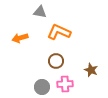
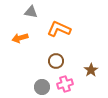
gray triangle: moved 9 px left
orange L-shape: moved 3 px up
brown star: rotated 16 degrees clockwise
pink cross: rotated 14 degrees counterclockwise
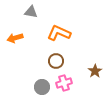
orange L-shape: moved 4 px down
orange arrow: moved 5 px left
brown star: moved 4 px right, 1 px down
pink cross: moved 1 px left, 1 px up
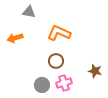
gray triangle: moved 2 px left
brown star: rotated 24 degrees counterclockwise
gray circle: moved 2 px up
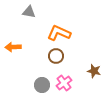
orange arrow: moved 2 px left, 9 px down; rotated 14 degrees clockwise
brown circle: moved 5 px up
brown star: moved 1 px left
pink cross: rotated 21 degrees counterclockwise
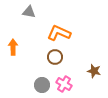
orange arrow: rotated 91 degrees clockwise
brown circle: moved 1 px left, 1 px down
pink cross: moved 1 px down; rotated 21 degrees counterclockwise
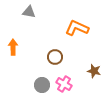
orange L-shape: moved 18 px right, 5 px up
